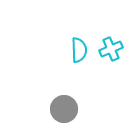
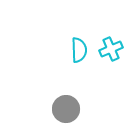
gray circle: moved 2 px right
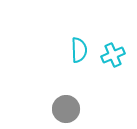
cyan cross: moved 2 px right, 6 px down
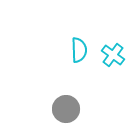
cyan cross: rotated 30 degrees counterclockwise
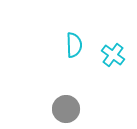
cyan semicircle: moved 5 px left, 5 px up
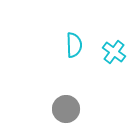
cyan cross: moved 1 px right, 3 px up
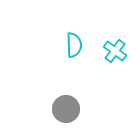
cyan cross: moved 1 px right, 1 px up
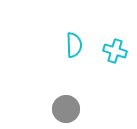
cyan cross: rotated 20 degrees counterclockwise
